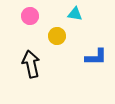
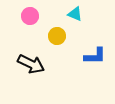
cyan triangle: rotated 14 degrees clockwise
blue L-shape: moved 1 px left, 1 px up
black arrow: rotated 128 degrees clockwise
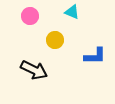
cyan triangle: moved 3 px left, 2 px up
yellow circle: moved 2 px left, 4 px down
black arrow: moved 3 px right, 6 px down
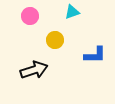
cyan triangle: rotated 42 degrees counterclockwise
blue L-shape: moved 1 px up
black arrow: rotated 44 degrees counterclockwise
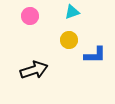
yellow circle: moved 14 px right
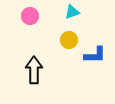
black arrow: rotated 72 degrees counterclockwise
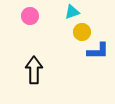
yellow circle: moved 13 px right, 8 px up
blue L-shape: moved 3 px right, 4 px up
